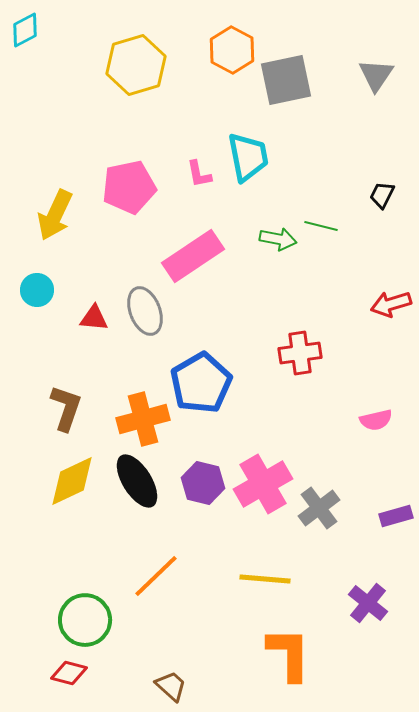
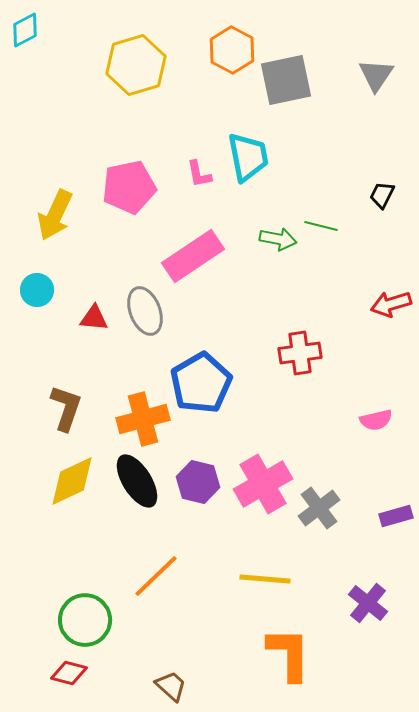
purple hexagon: moved 5 px left, 1 px up
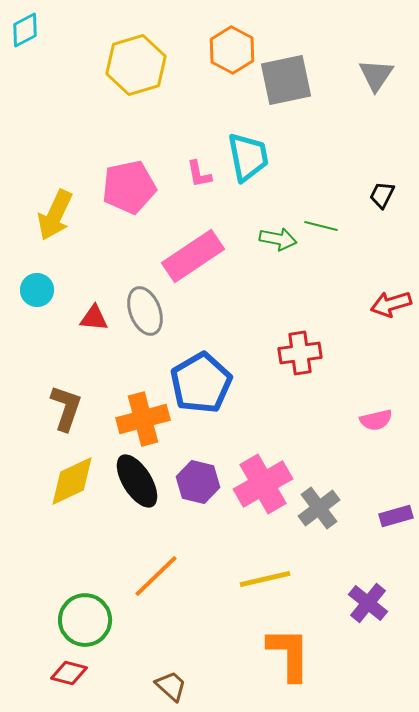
yellow line: rotated 18 degrees counterclockwise
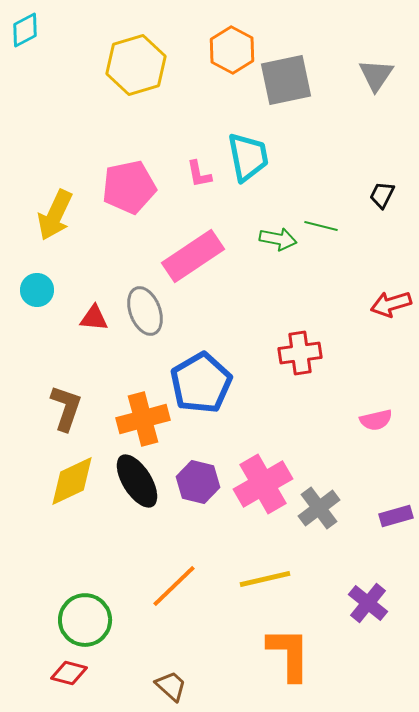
orange line: moved 18 px right, 10 px down
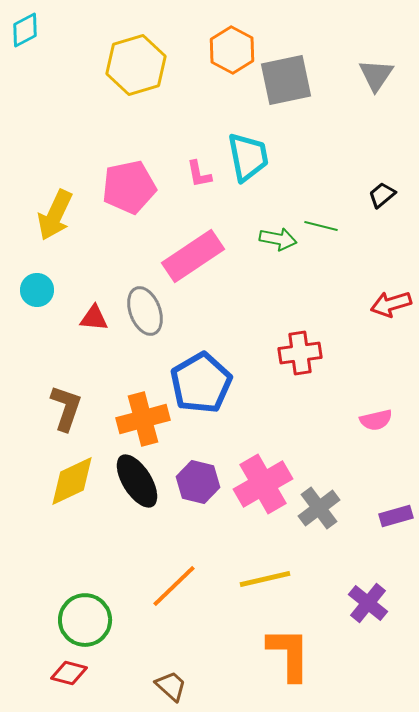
black trapezoid: rotated 24 degrees clockwise
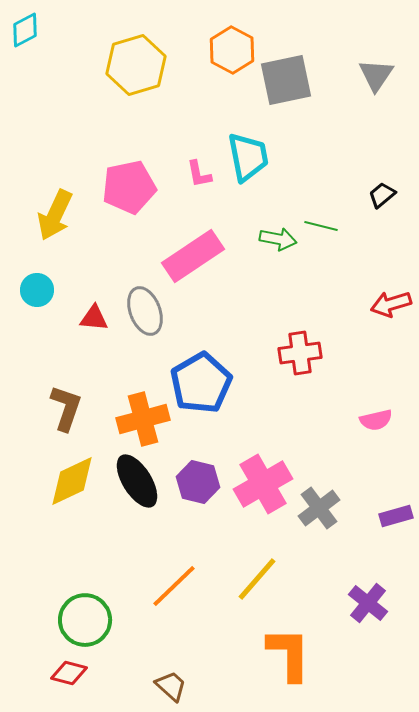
yellow line: moved 8 px left; rotated 36 degrees counterclockwise
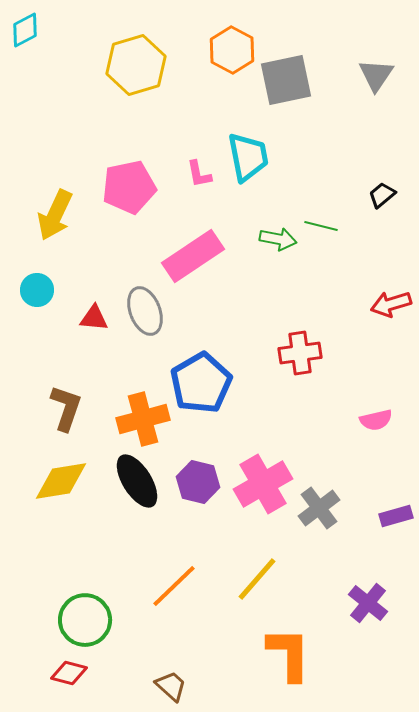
yellow diamond: moved 11 px left; rotated 16 degrees clockwise
